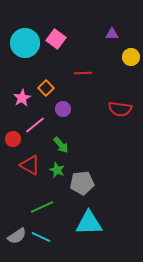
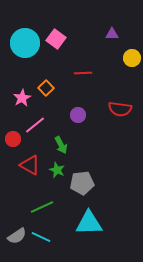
yellow circle: moved 1 px right, 1 px down
purple circle: moved 15 px right, 6 px down
green arrow: rotated 12 degrees clockwise
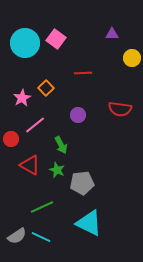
red circle: moved 2 px left
cyan triangle: rotated 28 degrees clockwise
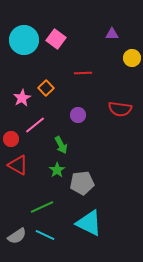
cyan circle: moved 1 px left, 3 px up
red triangle: moved 12 px left
green star: rotated 14 degrees clockwise
cyan line: moved 4 px right, 2 px up
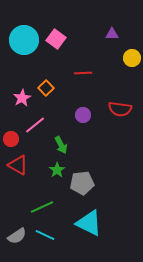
purple circle: moved 5 px right
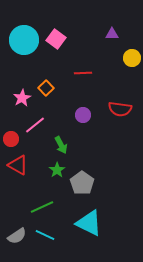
gray pentagon: rotated 30 degrees counterclockwise
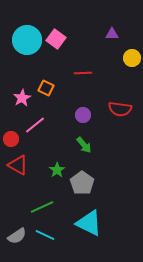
cyan circle: moved 3 px right
orange square: rotated 21 degrees counterclockwise
green arrow: moved 23 px right; rotated 12 degrees counterclockwise
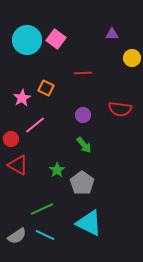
green line: moved 2 px down
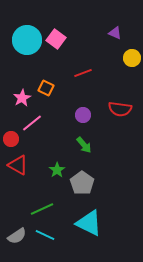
purple triangle: moved 3 px right, 1 px up; rotated 24 degrees clockwise
red line: rotated 18 degrees counterclockwise
pink line: moved 3 px left, 2 px up
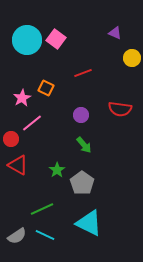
purple circle: moved 2 px left
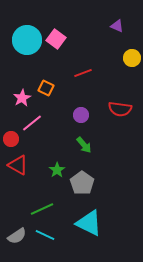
purple triangle: moved 2 px right, 7 px up
